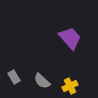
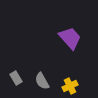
gray rectangle: moved 2 px right, 1 px down
gray semicircle: rotated 18 degrees clockwise
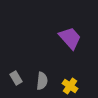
gray semicircle: rotated 144 degrees counterclockwise
yellow cross: rotated 28 degrees counterclockwise
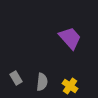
gray semicircle: moved 1 px down
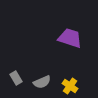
purple trapezoid: rotated 30 degrees counterclockwise
gray semicircle: rotated 60 degrees clockwise
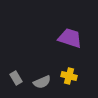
yellow cross: moved 1 px left, 10 px up; rotated 21 degrees counterclockwise
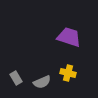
purple trapezoid: moved 1 px left, 1 px up
yellow cross: moved 1 px left, 3 px up
